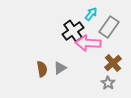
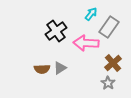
black cross: moved 17 px left
pink arrow: moved 2 px left
brown semicircle: rotated 98 degrees clockwise
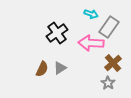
cyan arrow: rotated 72 degrees clockwise
black cross: moved 1 px right, 2 px down
pink arrow: moved 5 px right
brown semicircle: rotated 63 degrees counterclockwise
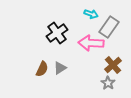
brown cross: moved 2 px down
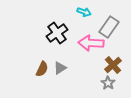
cyan arrow: moved 7 px left, 2 px up
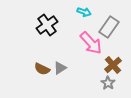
black cross: moved 10 px left, 8 px up
pink arrow: rotated 135 degrees counterclockwise
brown semicircle: rotated 91 degrees clockwise
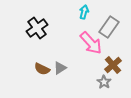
cyan arrow: rotated 96 degrees counterclockwise
black cross: moved 10 px left, 3 px down
gray star: moved 4 px left, 1 px up
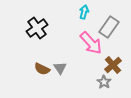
gray triangle: rotated 32 degrees counterclockwise
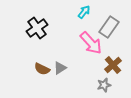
cyan arrow: rotated 24 degrees clockwise
gray triangle: rotated 32 degrees clockwise
gray star: moved 3 px down; rotated 24 degrees clockwise
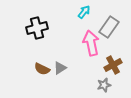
black cross: rotated 20 degrees clockwise
pink arrow: rotated 150 degrees counterclockwise
brown cross: rotated 12 degrees clockwise
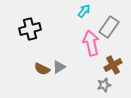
cyan arrow: moved 1 px up
black cross: moved 7 px left, 1 px down
gray triangle: moved 1 px left, 1 px up
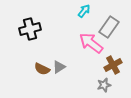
pink arrow: rotated 40 degrees counterclockwise
